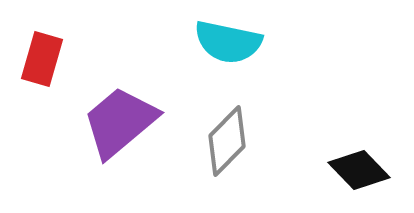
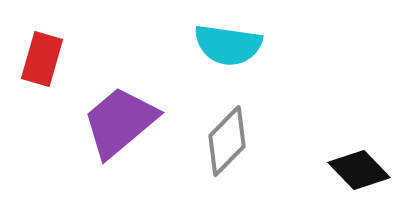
cyan semicircle: moved 3 px down; rotated 4 degrees counterclockwise
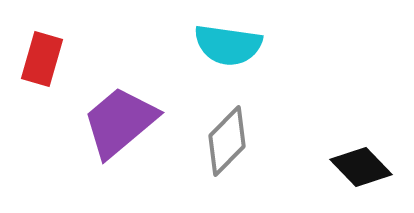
black diamond: moved 2 px right, 3 px up
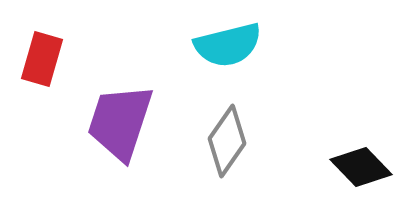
cyan semicircle: rotated 22 degrees counterclockwise
purple trapezoid: rotated 32 degrees counterclockwise
gray diamond: rotated 10 degrees counterclockwise
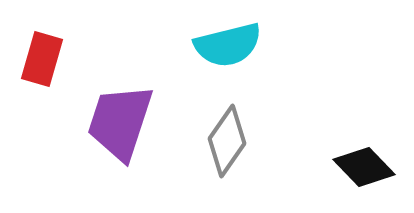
black diamond: moved 3 px right
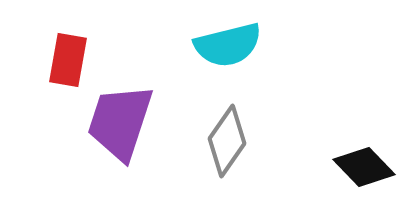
red rectangle: moved 26 px right, 1 px down; rotated 6 degrees counterclockwise
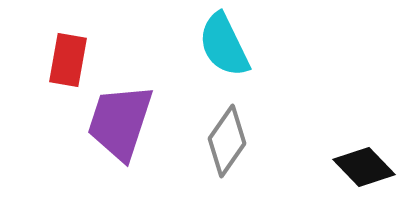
cyan semicircle: moved 4 px left; rotated 78 degrees clockwise
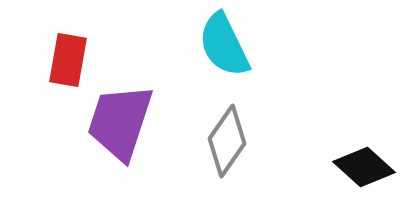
black diamond: rotated 4 degrees counterclockwise
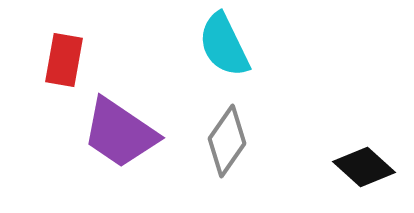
red rectangle: moved 4 px left
purple trapezoid: moved 11 px down; rotated 74 degrees counterclockwise
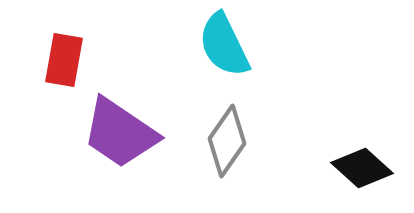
black diamond: moved 2 px left, 1 px down
